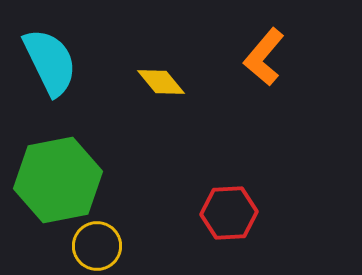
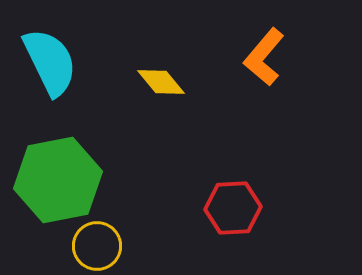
red hexagon: moved 4 px right, 5 px up
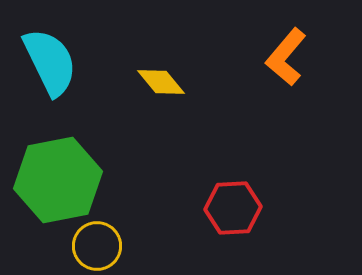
orange L-shape: moved 22 px right
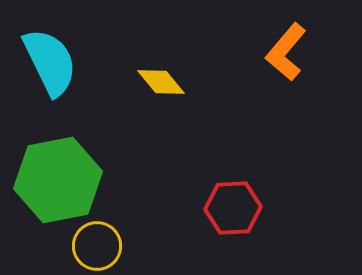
orange L-shape: moved 5 px up
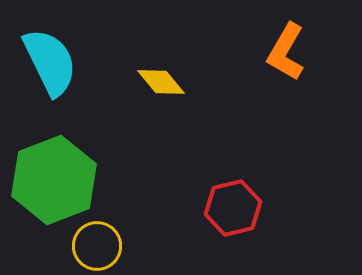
orange L-shape: rotated 10 degrees counterclockwise
green hexagon: moved 4 px left; rotated 10 degrees counterclockwise
red hexagon: rotated 10 degrees counterclockwise
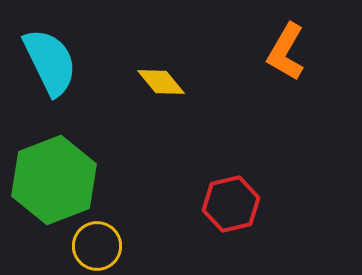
red hexagon: moved 2 px left, 4 px up
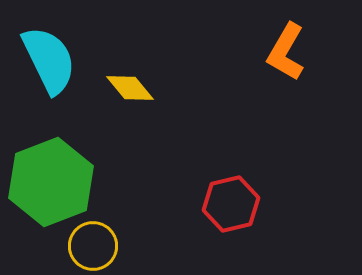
cyan semicircle: moved 1 px left, 2 px up
yellow diamond: moved 31 px left, 6 px down
green hexagon: moved 3 px left, 2 px down
yellow circle: moved 4 px left
